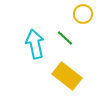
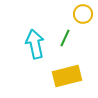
green line: rotated 72 degrees clockwise
yellow rectangle: rotated 52 degrees counterclockwise
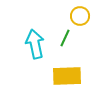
yellow circle: moved 3 px left, 2 px down
yellow rectangle: rotated 12 degrees clockwise
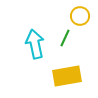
yellow rectangle: rotated 8 degrees counterclockwise
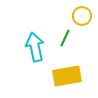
yellow circle: moved 2 px right
cyan arrow: moved 3 px down
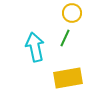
yellow circle: moved 10 px left, 3 px up
yellow rectangle: moved 1 px right, 2 px down
